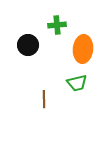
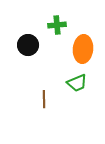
green trapezoid: rotated 10 degrees counterclockwise
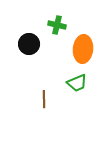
green cross: rotated 18 degrees clockwise
black circle: moved 1 px right, 1 px up
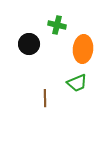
brown line: moved 1 px right, 1 px up
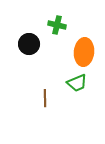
orange ellipse: moved 1 px right, 3 px down
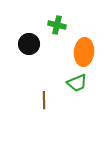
brown line: moved 1 px left, 2 px down
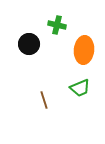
orange ellipse: moved 2 px up
green trapezoid: moved 3 px right, 5 px down
brown line: rotated 18 degrees counterclockwise
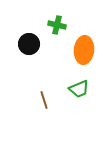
green trapezoid: moved 1 px left, 1 px down
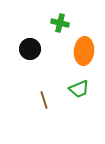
green cross: moved 3 px right, 2 px up
black circle: moved 1 px right, 5 px down
orange ellipse: moved 1 px down
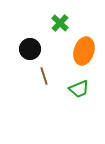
green cross: rotated 30 degrees clockwise
orange ellipse: rotated 12 degrees clockwise
brown line: moved 24 px up
